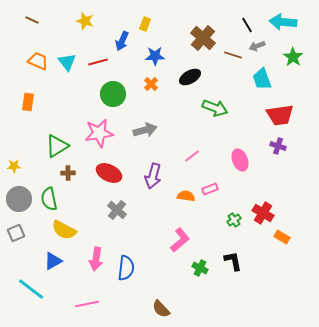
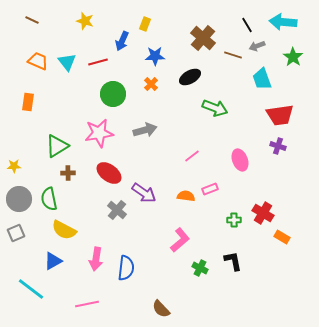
red ellipse at (109, 173): rotated 10 degrees clockwise
purple arrow at (153, 176): moved 9 px left, 17 px down; rotated 70 degrees counterclockwise
green cross at (234, 220): rotated 32 degrees clockwise
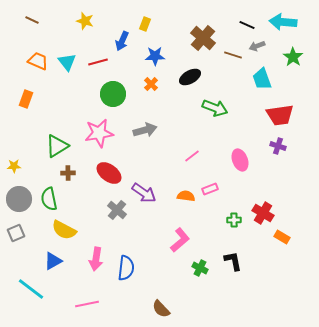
black line at (247, 25): rotated 35 degrees counterclockwise
orange rectangle at (28, 102): moved 2 px left, 3 px up; rotated 12 degrees clockwise
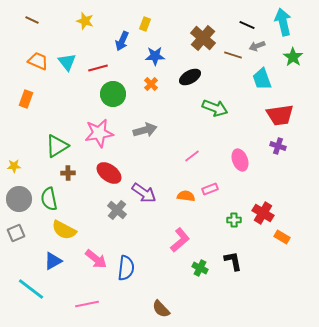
cyan arrow at (283, 22): rotated 72 degrees clockwise
red line at (98, 62): moved 6 px down
pink arrow at (96, 259): rotated 60 degrees counterclockwise
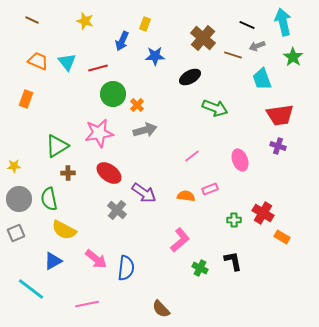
orange cross at (151, 84): moved 14 px left, 21 px down
